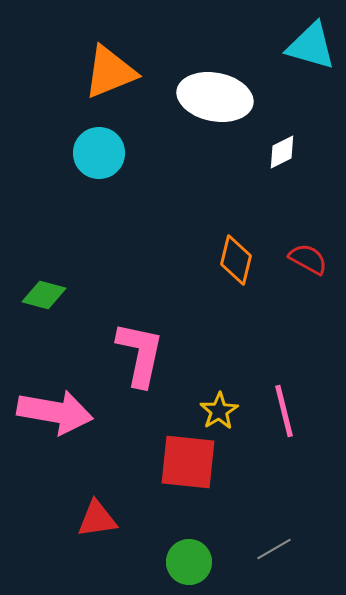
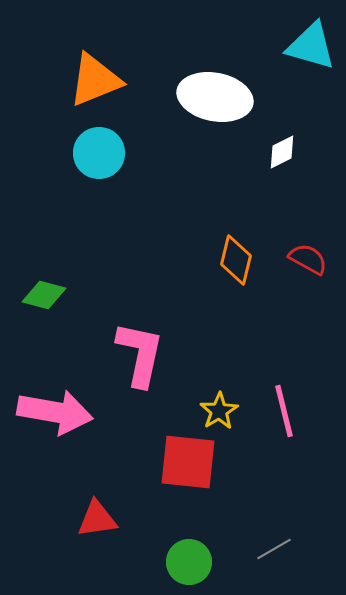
orange triangle: moved 15 px left, 8 px down
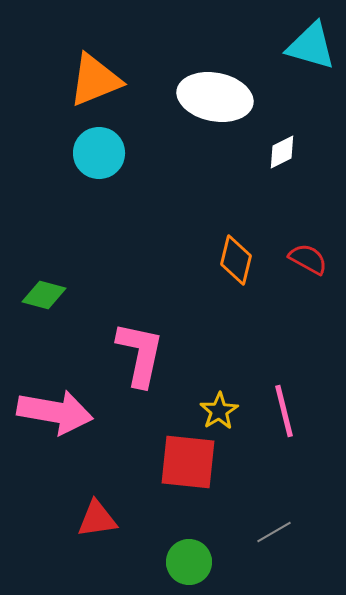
gray line: moved 17 px up
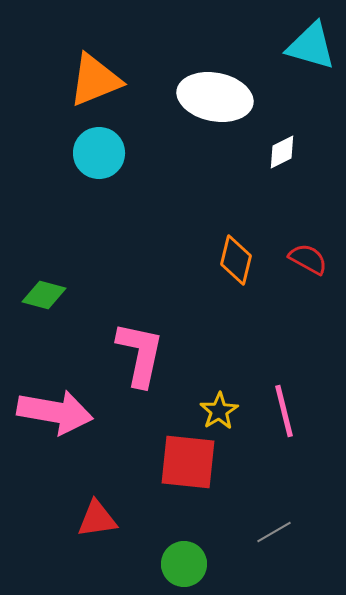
green circle: moved 5 px left, 2 px down
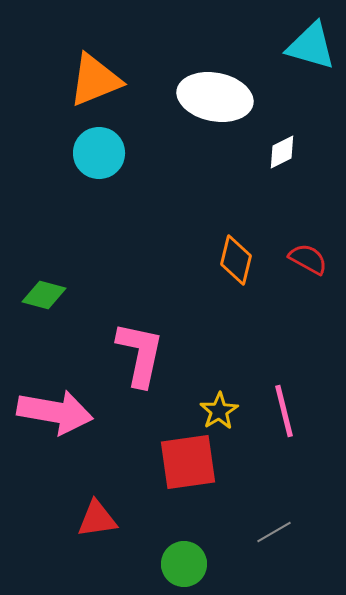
red square: rotated 14 degrees counterclockwise
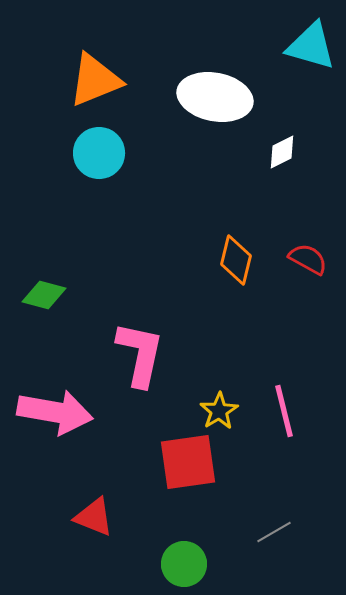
red triangle: moved 3 px left, 2 px up; rotated 30 degrees clockwise
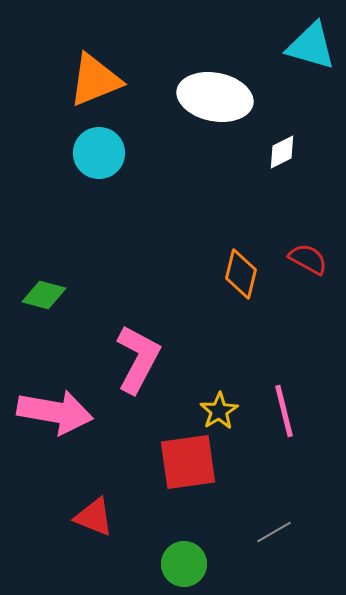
orange diamond: moved 5 px right, 14 px down
pink L-shape: moved 2 px left, 5 px down; rotated 16 degrees clockwise
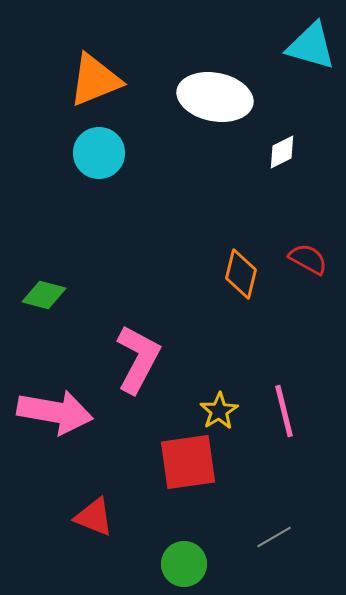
gray line: moved 5 px down
